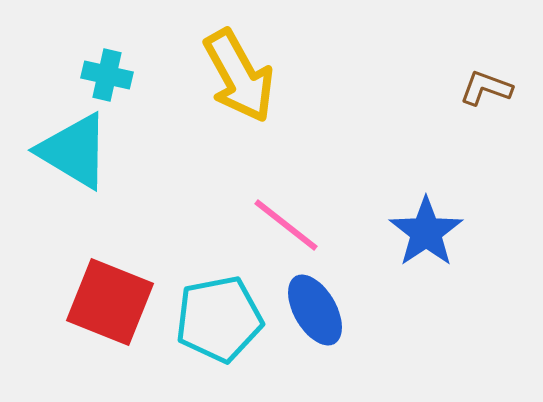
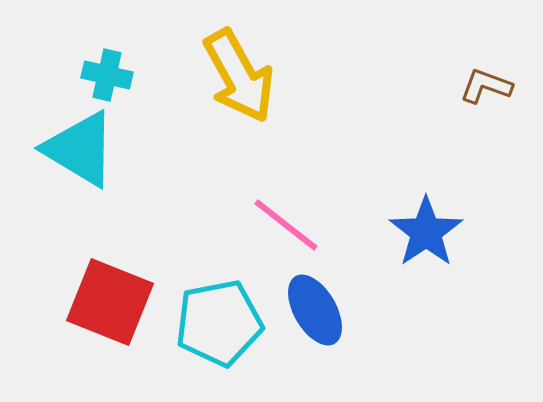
brown L-shape: moved 2 px up
cyan triangle: moved 6 px right, 2 px up
cyan pentagon: moved 4 px down
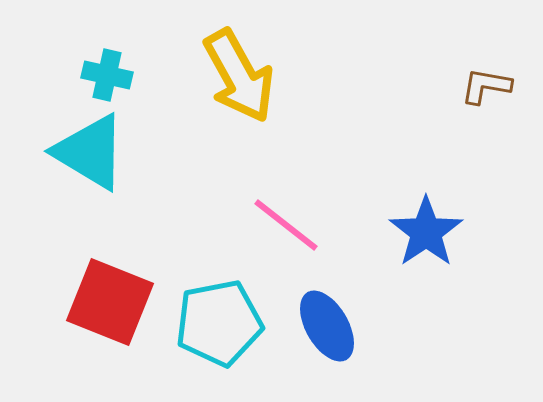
brown L-shape: rotated 10 degrees counterclockwise
cyan triangle: moved 10 px right, 3 px down
blue ellipse: moved 12 px right, 16 px down
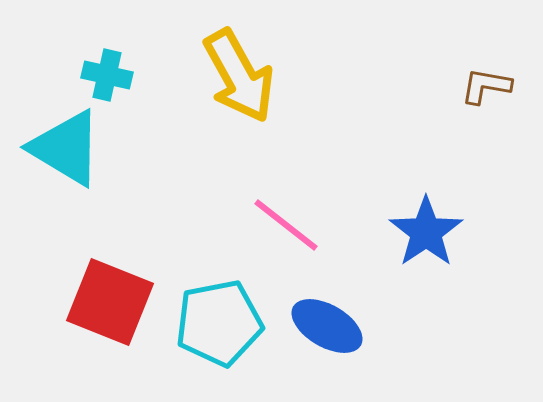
cyan triangle: moved 24 px left, 4 px up
blue ellipse: rotated 30 degrees counterclockwise
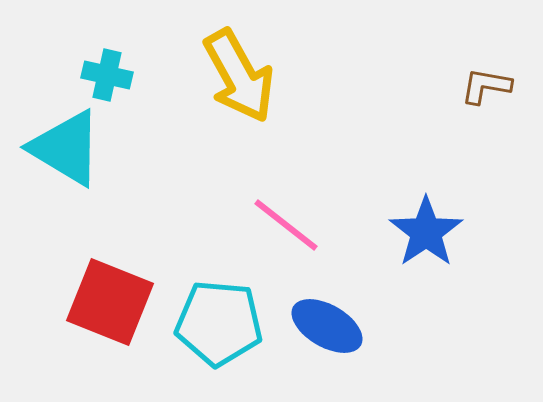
cyan pentagon: rotated 16 degrees clockwise
